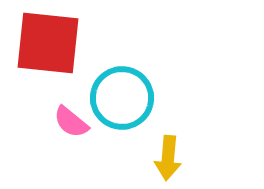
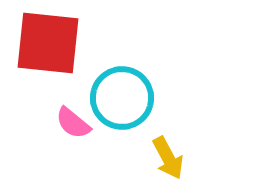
pink semicircle: moved 2 px right, 1 px down
yellow arrow: rotated 33 degrees counterclockwise
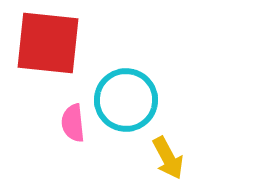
cyan circle: moved 4 px right, 2 px down
pink semicircle: rotated 45 degrees clockwise
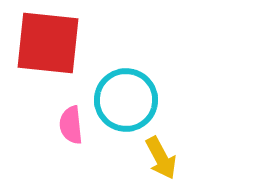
pink semicircle: moved 2 px left, 2 px down
yellow arrow: moved 7 px left
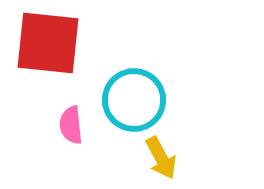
cyan circle: moved 8 px right
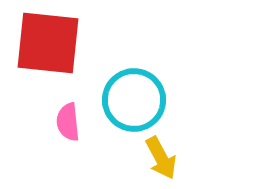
pink semicircle: moved 3 px left, 3 px up
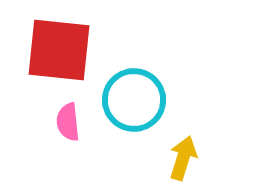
red square: moved 11 px right, 7 px down
yellow arrow: moved 22 px right; rotated 135 degrees counterclockwise
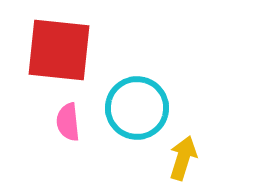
cyan circle: moved 3 px right, 8 px down
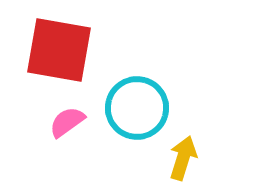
red square: rotated 4 degrees clockwise
pink semicircle: moved 1 px left; rotated 60 degrees clockwise
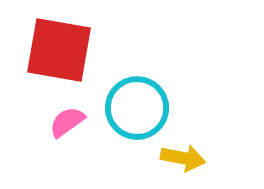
yellow arrow: rotated 84 degrees clockwise
